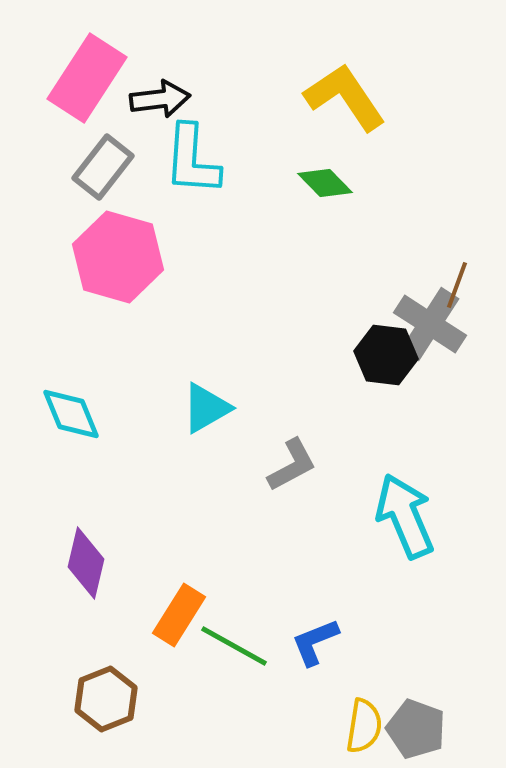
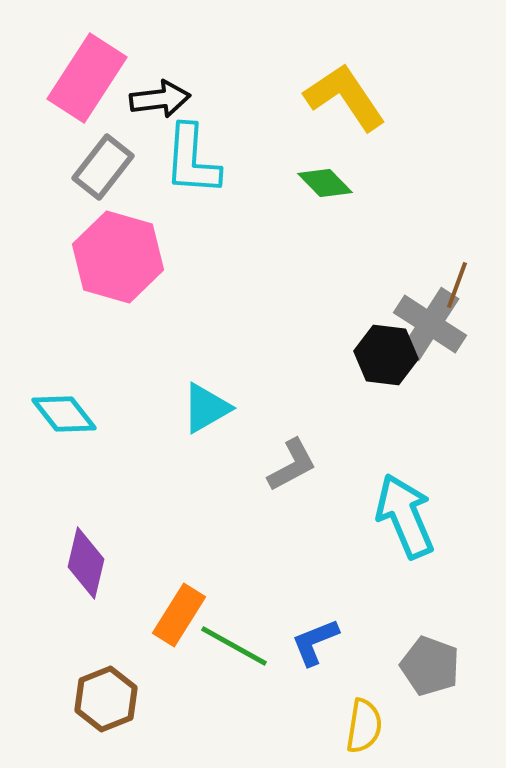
cyan diamond: moved 7 px left; rotated 16 degrees counterclockwise
gray pentagon: moved 14 px right, 63 px up
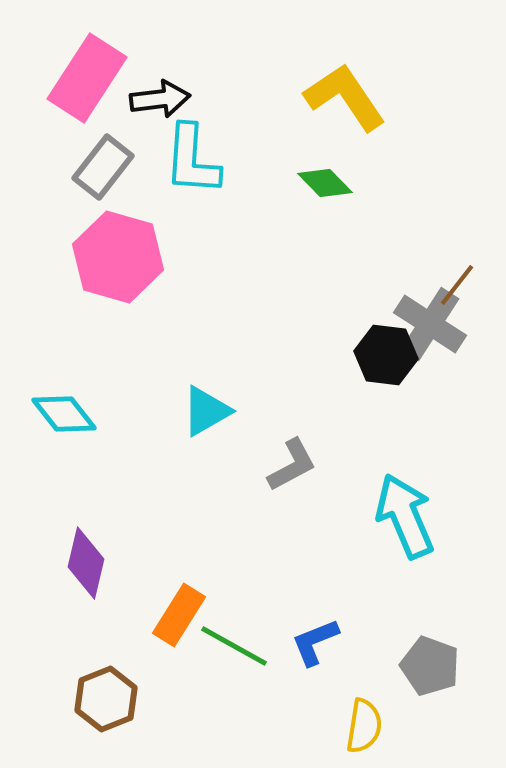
brown line: rotated 18 degrees clockwise
cyan triangle: moved 3 px down
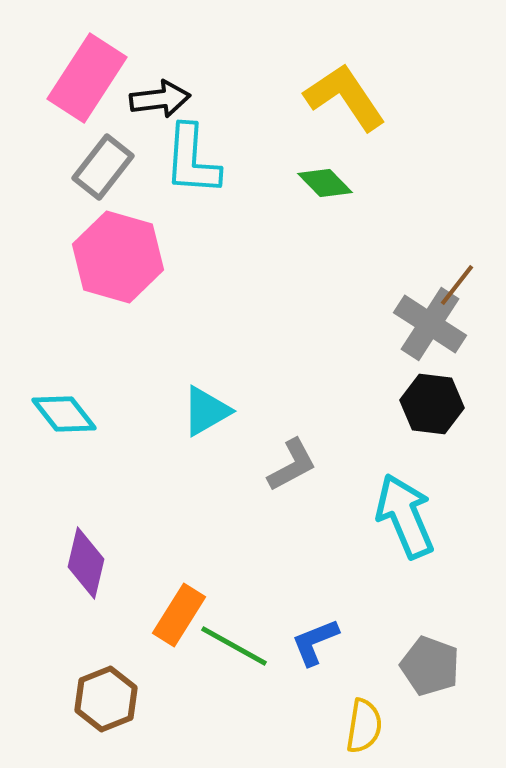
black hexagon: moved 46 px right, 49 px down
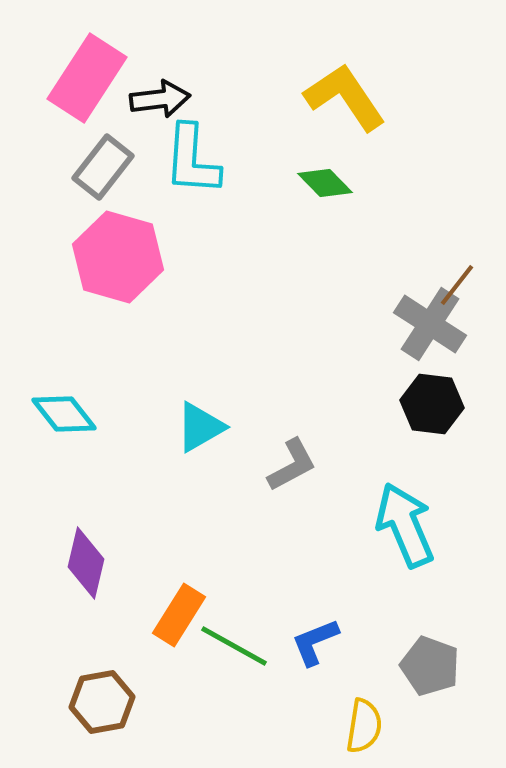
cyan triangle: moved 6 px left, 16 px down
cyan arrow: moved 9 px down
brown hexagon: moved 4 px left, 3 px down; rotated 12 degrees clockwise
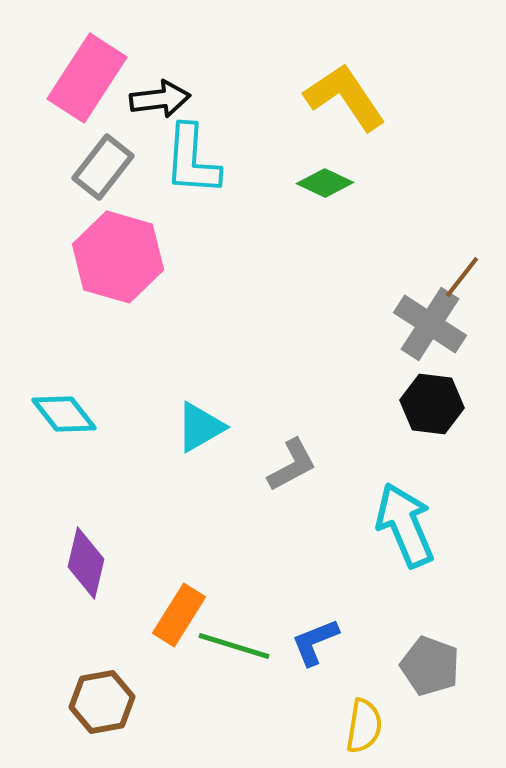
green diamond: rotated 20 degrees counterclockwise
brown line: moved 5 px right, 8 px up
green line: rotated 12 degrees counterclockwise
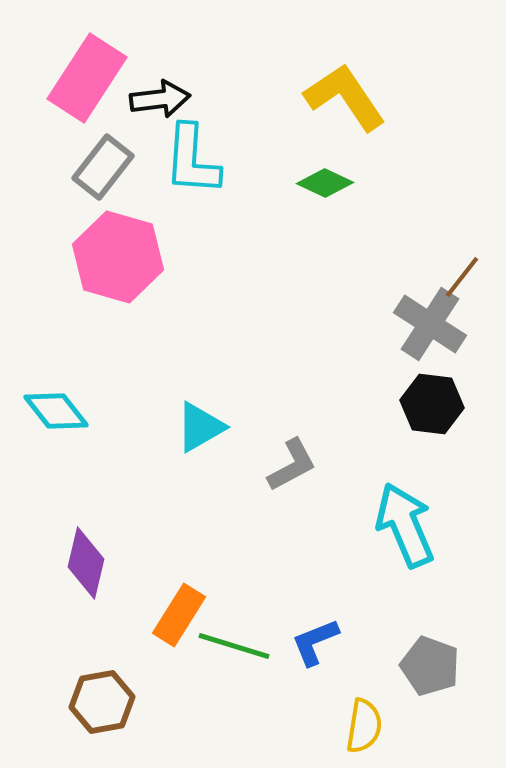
cyan diamond: moved 8 px left, 3 px up
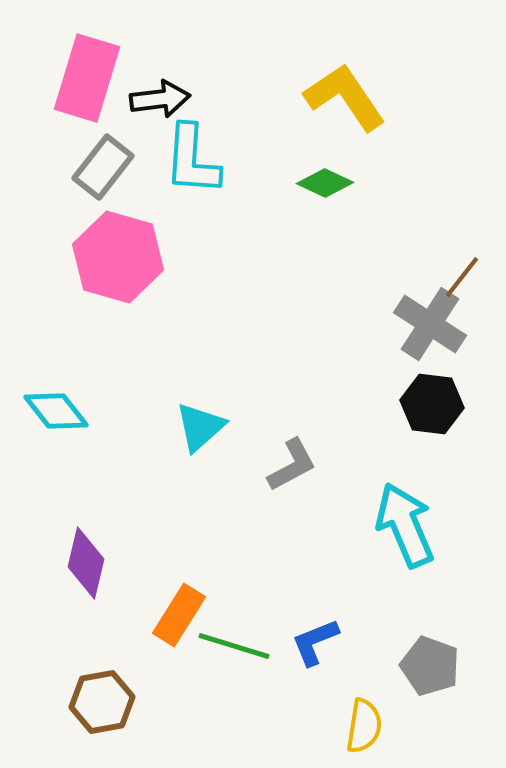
pink rectangle: rotated 16 degrees counterclockwise
cyan triangle: rotated 12 degrees counterclockwise
